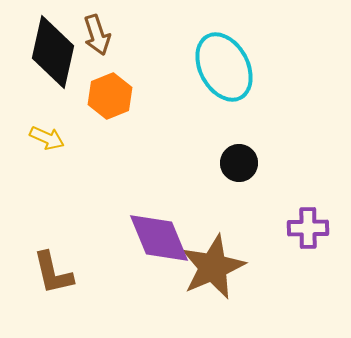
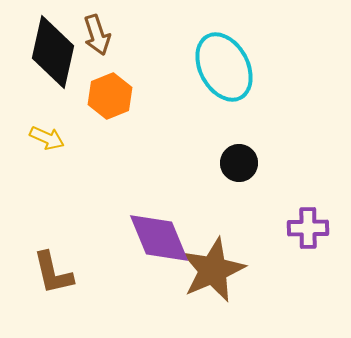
brown star: moved 3 px down
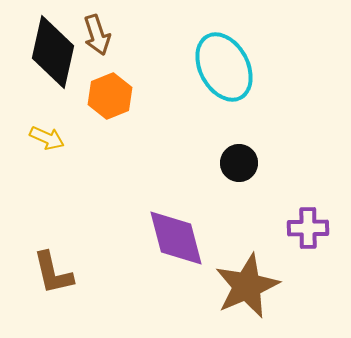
purple diamond: moved 17 px right; rotated 8 degrees clockwise
brown star: moved 34 px right, 16 px down
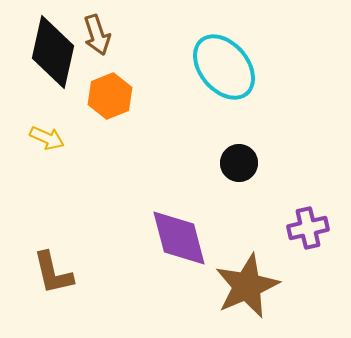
cyan ellipse: rotated 12 degrees counterclockwise
purple cross: rotated 12 degrees counterclockwise
purple diamond: moved 3 px right
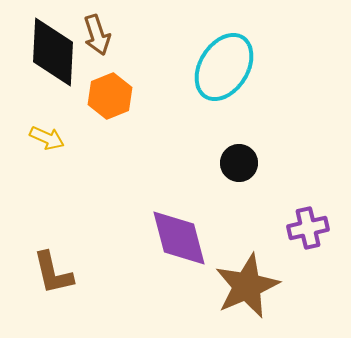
black diamond: rotated 10 degrees counterclockwise
cyan ellipse: rotated 72 degrees clockwise
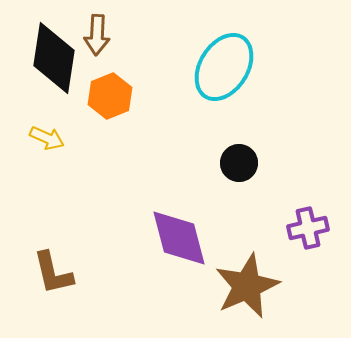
brown arrow: rotated 21 degrees clockwise
black diamond: moved 1 px right, 6 px down; rotated 6 degrees clockwise
